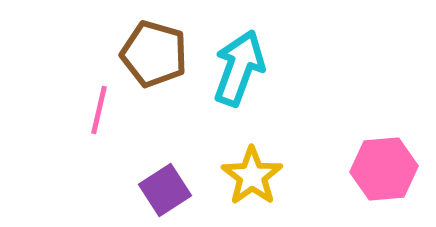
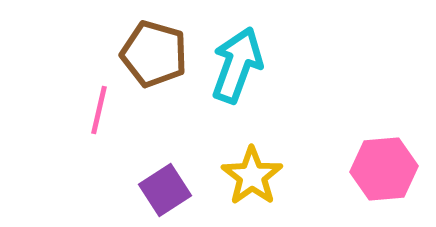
cyan arrow: moved 2 px left, 3 px up
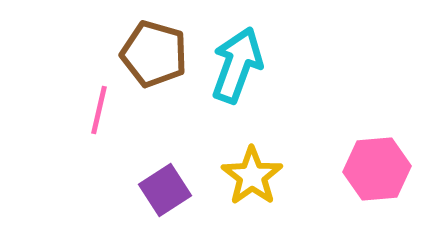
pink hexagon: moved 7 px left
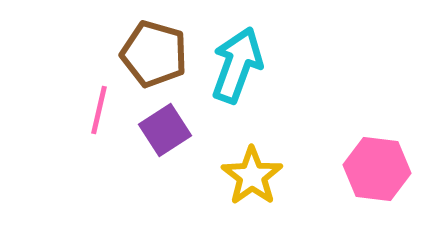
pink hexagon: rotated 12 degrees clockwise
purple square: moved 60 px up
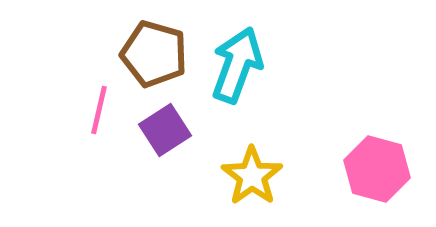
pink hexagon: rotated 8 degrees clockwise
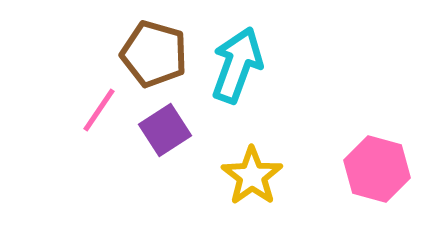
pink line: rotated 21 degrees clockwise
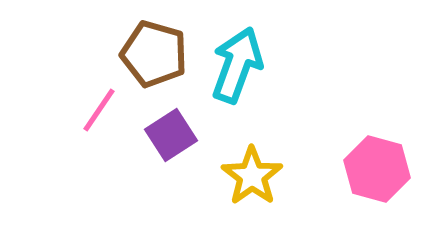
purple square: moved 6 px right, 5 px down
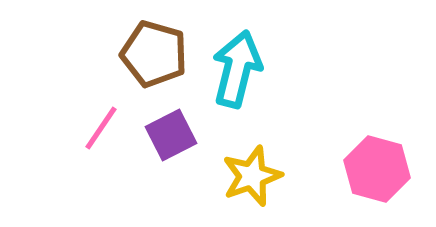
cyan arrow: moved 4 px down; rotated 6 degrees counterclockwise
pink line: moved 2 px right, 18 px down
purple square: rotated 6 degrees clockwise
yellow star: rotated 16 degrees clockwise
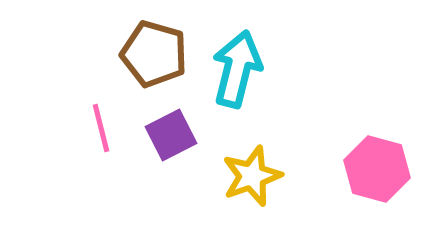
pink line: rotated 48 degrees counterclockwise
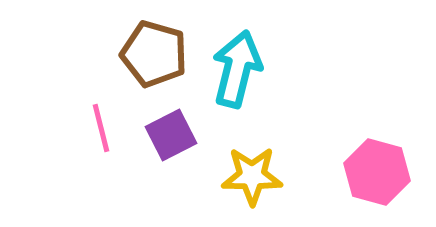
pink hexagon: moved 3 px down
yellow star: rotated 20 degrees clockwise
